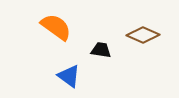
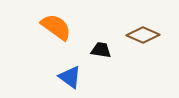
blue triangle: moved 1 px right, 1 px down
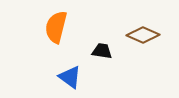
orange semicircle: rotated 112 degrees counterclockwise
black trapezoid: moved 1 px right, 1 px down
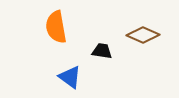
orange semicircle: rotated 24 degrees counterclockwise
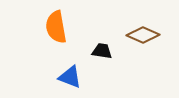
blue triangle: rotated 15 degrees counterclockwise
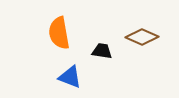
orange semicircle: moved 3 px right, 6 px down
brown diamond: moved 1 px left, 2 px down
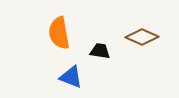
black trapezoid: moved 2 px left
blue triangle: moved 1 px right
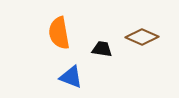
black trapezoid: moved 2 px right, 2 px up
